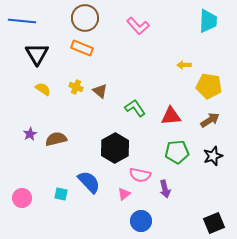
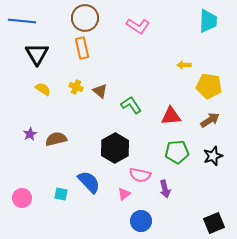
pink L-shape: rotated 15 degrees counterclockwise
orange rectangle: rotated 55 degrees clockwise
green L-shape: moved 4 px left, 3 px up
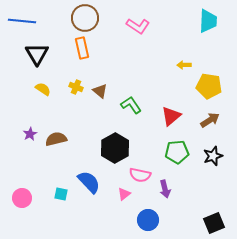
red triangle: rotated 35 degrees counterclockwise
blue circle: moved 7 px right, 1 px up
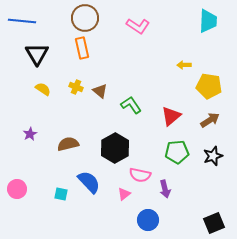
brown semicircle: moved 12 px right, 5 px down
pink circle: moved 5 px left, 9 px up
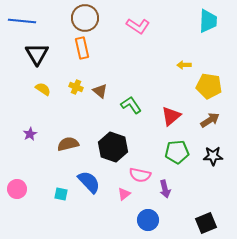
black hexagon: moved 2 px left, 1 px up; rotated 12 degrees counterclockwise
black star: rotated 18 degrees clockwise
black square: moved 8 px left
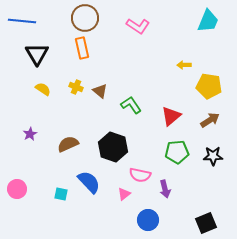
cyan trapezoid: rotated 20 degrees clockwise
brown semicircle: rotated 10 degrees counterclockwise
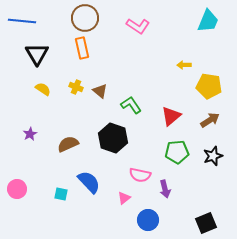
black hexagon: moved 9 px up
black star: rotated 18 degrees counterclockwise
pink triangle: moved 4 px down
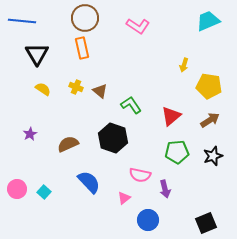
cyan trapezoid: rotated 135 degrees counterclockwise
yellow arrow: rotated 72 degrees counterclockwise
cyan square: moved 17 px left, 2 px up; rotated 32 degrees clockwise
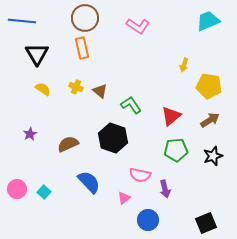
green pentagon: moved 1 px left, 2 px up
